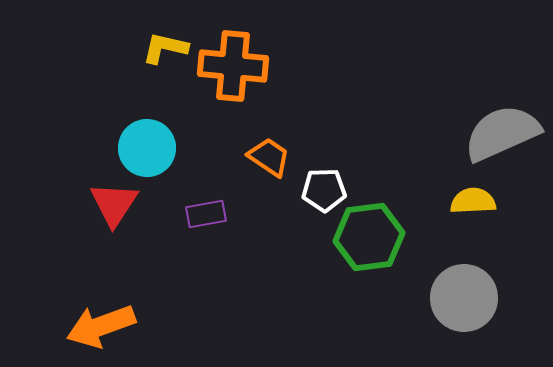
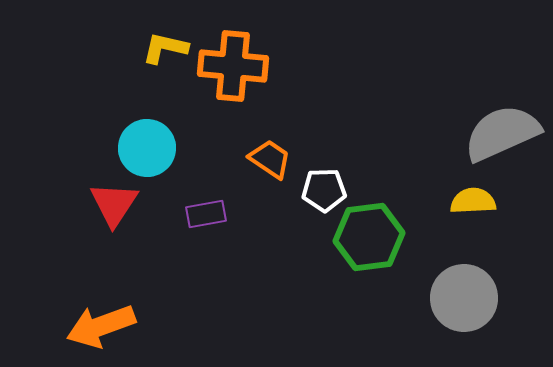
orange trapezoid: moved 1 px right, 2 px down
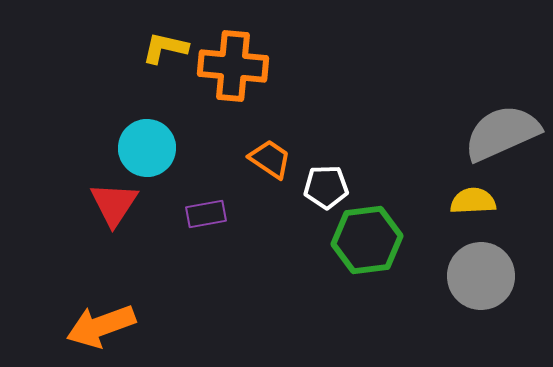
white pentagon: moved 2 px right, 3 px up
green hexagon: moved 2 px left, 3 px down
gray circle: moved 17 px right, 22 px up
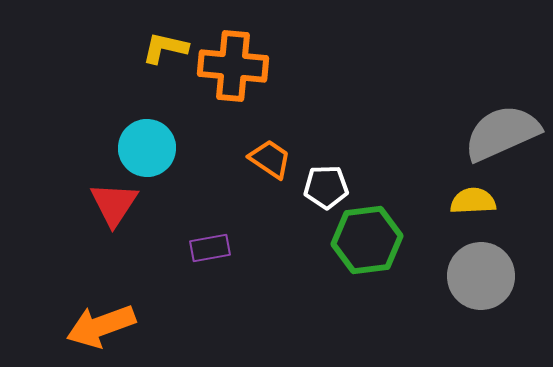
purple rectangle: moved 4 px right, 34 px down
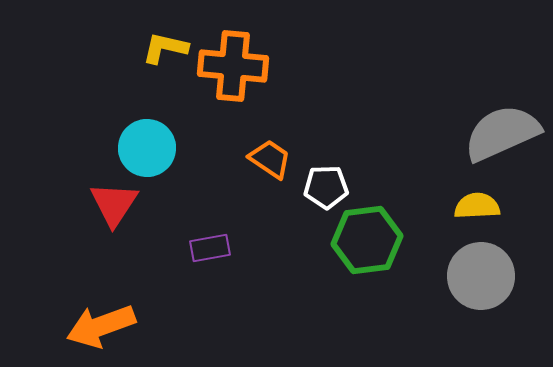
yellow semicircle: moved 4 px right, 5 px down
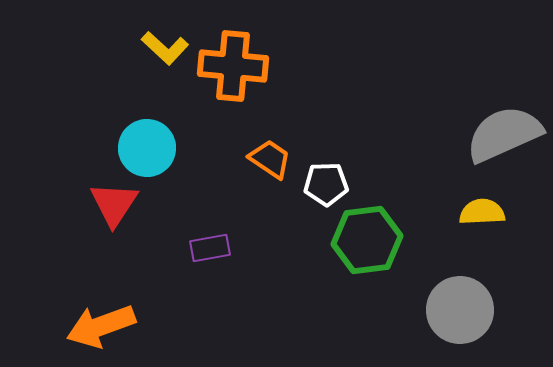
yellow L-shape: rotated 150 degrees counterclockwise
gray semicircle: moved 2 px right, 1 px down
white pentagon: moved 3 px up
yellow semicircle: moved 5 px right, 6 px down
gray circle: moved 21 px left, 34 px down
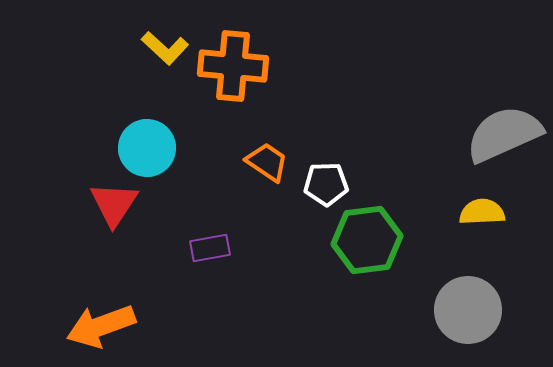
orange trapezoid: moved 3 px left, 3 px down
gray circle: moved 8 px right
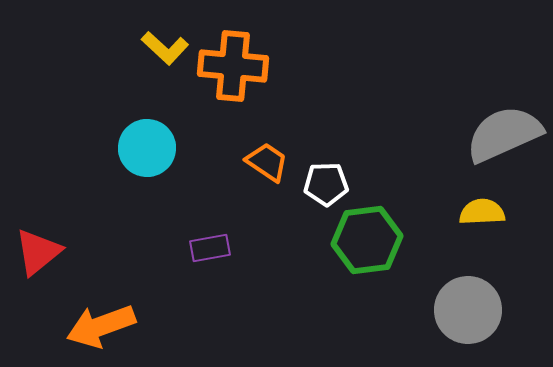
red triangle: moved 76 px left, 48 px down; rotated 18 degrees clockwise
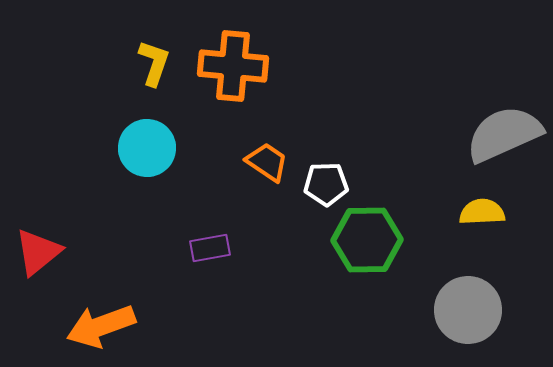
yellow L-shape: moved 11 px left, 15 px down; rotated 114 degrees counterclockwise
green hexagon: rotated 6 degrees clockwise
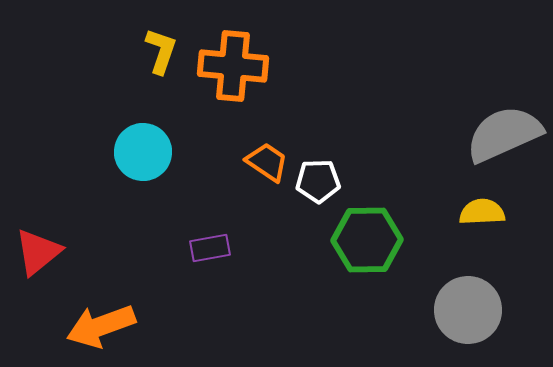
yellow L-shape: moved 7 px right, 12 px up
cyan circle: moved 4 px left, 4 px down
white pentagon: moved 8 px left, 3 px up
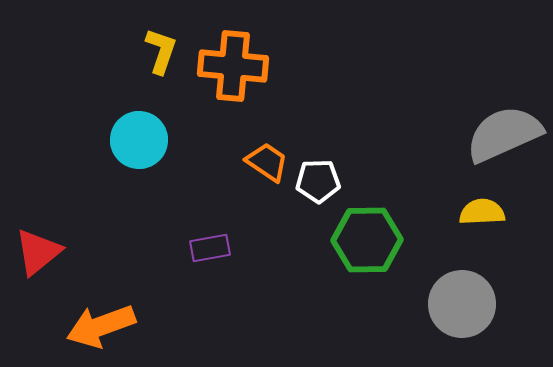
cyan circle: moved 4 px left, 12 px up
gray circle: moved 6 px left, 6 px up
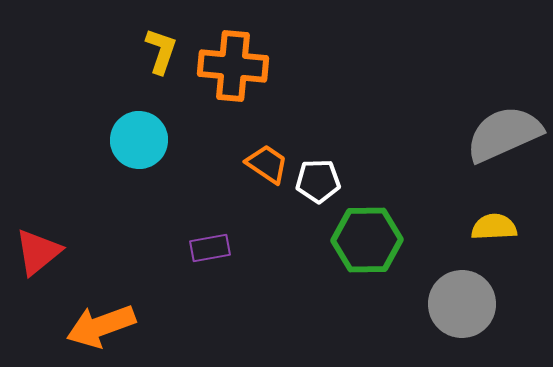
orange trapezoid: moved 2 px down
yellow semicircle: moved 12 px right, 15 px down
